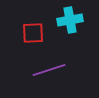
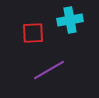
purple line: rotated 12 degrees counterclockwise
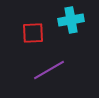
cyan cross: moved 1 px right
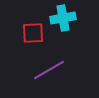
cyan cross: moved 8 px left, 2 px up
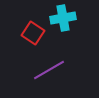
red square: rotated 35 degrees clockwise
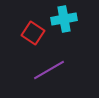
cyan cross: moved 1 px right, 1 px down
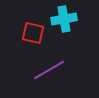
red square: rotated 20 degrees counterclockwise
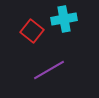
red square: moved 1 px left, 2 px up; rotated 25 degrees clockwise
